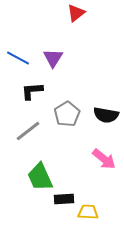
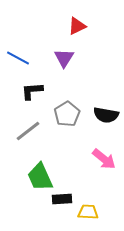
red triangle: moved 1 px right, 13 px down; rotated 12 degrees clockwise
purple triangle: moved 11 px right
black rectangle: moved 2 px left
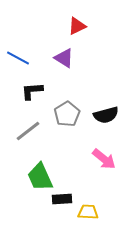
purple triangle: rotated 30 degrees counterclockwise
black semicircle: rotated 25 degrees counterclockwise
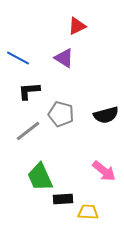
black L-shape: moved 3 px left
gray pentagon: moved 6 px left; rotated 25 degrees counterclockwise
pink arrow: moved 12 px down
black rectangle: moved 1 px right
